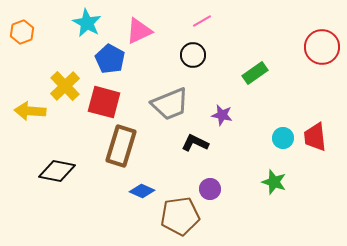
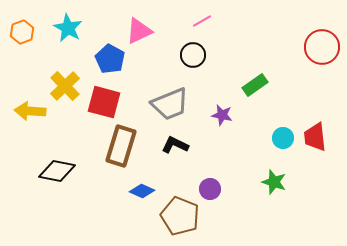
cyan star: moved 19 px left, 5 px down
green rectangle: moved 12 px down
black L-shape: moved 20 px left, 2 px down
brown pentagon: rotated 30 degrees clockwise
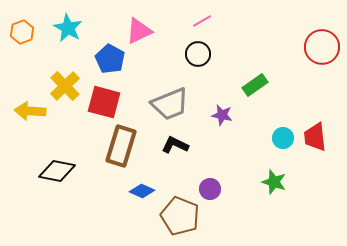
black circle: moved 5 px right, 1 px up
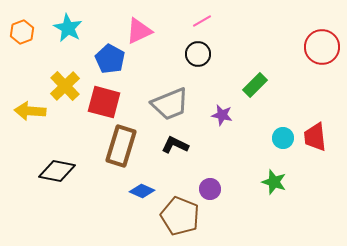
green rectangle: rotated 10 degrees counterclockwise
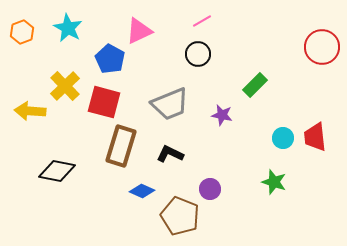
black L-shape: moved 5 px left, 9 px down
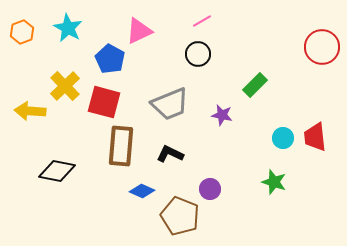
brown rectangle: rotated 12 degrees counterclockwise
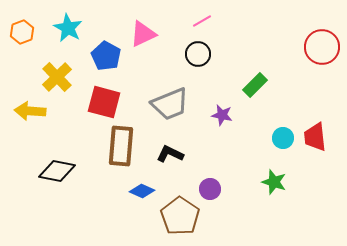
pink triangle: moved 4 px right, 3 px down
blue pentagon: moved 4 px left, 3 px up
yellow cross: moved 8 px left, 9 px up
brown pentagon: rotated 12 degrees clockwise
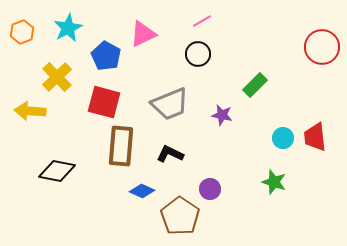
cyan star: rotated 16 degrees clockwise
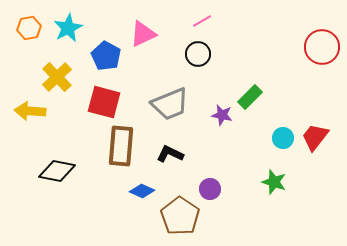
orange hexagon: moved 7 px right, 4 px up; rotated 10 degrees clockwise
green rectangle: moved 5 px left, 12 px down
red trapezoid: rotated 44 degrees clockwise
